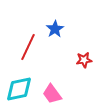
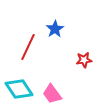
cyan diamond: rotated 68 degrees clockwise
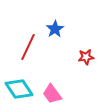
red star: moved 2 px right, 3 px up
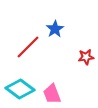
red line: rotated 20 degrees clockwise
cyan diamond: moved 1 px right; rotated 20 degrees counterclockwise
pink trapezoid: rotated 15 degrees clockwise
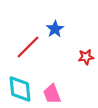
cyan diamond: rotated 48 degrees clockwise
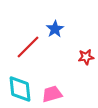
pink trapezoid: rotated 95 degrees clockwise
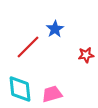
red star: moved 2 px up
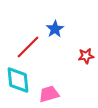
red star: moved 1 px down
cyan diamond: moved 2 px left, 9 px up
pink trapezoid: moved 3 px left
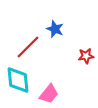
blue star: rotated 18 degrees counterclockwise
pink trapezoid: rotated 145 degrees clockwise
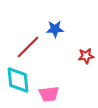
blue star: rotated 24 degrees counterclockwise
pink trapezoid: rotated 45 degrees clockwise
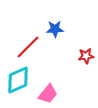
cyan diamond: rotated 72 degrees clockwise
pink trapezoid: moved 1 px left; rotated 45 degrees counterclockwise
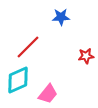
blue star: moved 6 px right, 12 px up
